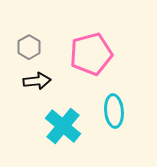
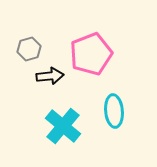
gray hexagon: moved 2 px down; rotated 15 degrees clockwise
pink pentagon: rotated 6 degrees counterclockwise
black arrow: moved 13 px right, 5 px up
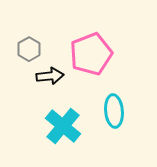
gray hexagon: rotated 15 degrees counterclockwise
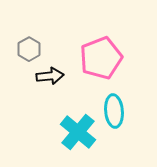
pink pentagon: moved 10 px right, 4 px down
cyan cross: moved 15 px right, 6 px down
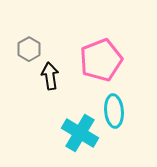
pink pentagon: moved 2 px down
black arrow: rotated 92 degrees counterclockwise
cyan cross: moved 2 px right, 1 px down; rotated 9 degrees counterclockwise
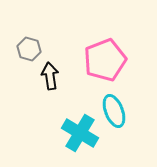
gray hexagon: rotated 15 degrees counterclockwise
pink pentagon: moved 4 px right
cyan ellipse: rotated 16 degrees counterclockwise
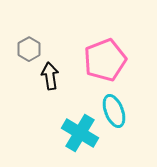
gray hexagon: rotated 15 degrees clockwise
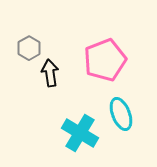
gray hexagon: moved 1 px up
black arrow: moved 3 px up
cyan ellipse: moved 7 px right, 3 px down
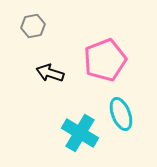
gray hexagon: moved 4 px right, 22 px up; rotated 20 degrees clockwise
black arrow: rotated 64 degrees counterclockwise
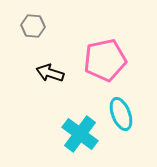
gray hexagon: rotated 15 degrees clockwise
pink pentagon: rotated 9 degrees clockwise
cyan cross: moved 1 px down; rotated 6 degrees clockwise
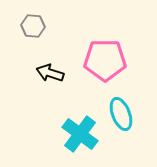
pink pentagon: rotated 12 degrees clockwise
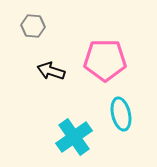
black arrow: moved 1 px right, 2 px up
cyan ellipse: rotated 8 degrees clockwise
cyan cross: moved 6 px left, 3 px down; rotated 18 degrees clockwise
